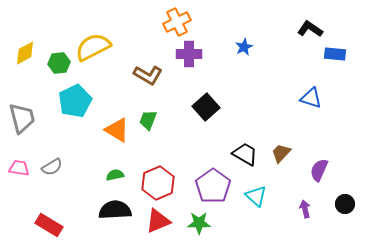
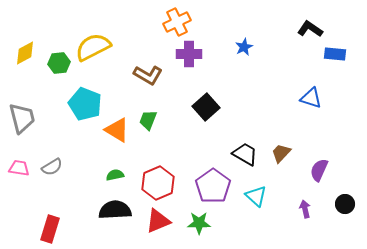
cyan pentagon: moved 10 px right, 3 px down; rotated 24 degrees counterclockwise
red rectangle: moved 1 px right, 4 px down; rotated 76 degrees clockwise
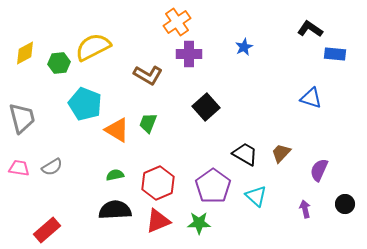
orange cross: rotated 8 degrees counterclockwise
green trapezoid: moved 3 px down
red rectangle: moved 3 px left, 1 px down; rotated 32 degrees clockwise
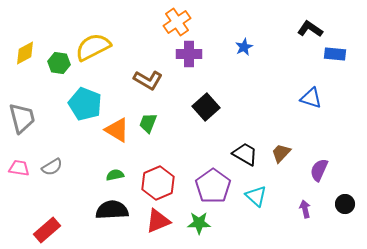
green hexagon: rotated 15 degrees clockwise
brown L-shape: moved 5 px down
black semicircle: moved 3 px left
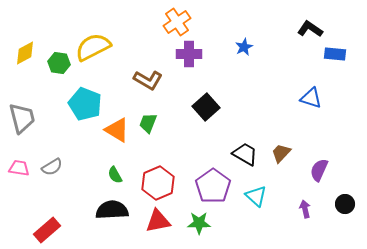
green semicircle: rotated 108 degrees counterclockwise
red triangle: rotated 12 degrees clockwise
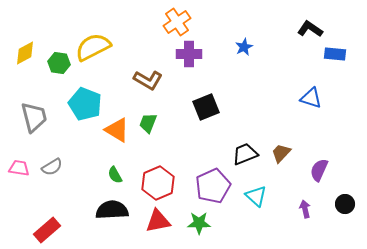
black square: rotated 20 degrees clockwise
gray trapezoid: moved 12 px right, 1 px up
black trapezoid: rotated 52 degrees counterclockwise
purple pentagon: rotated 12 degrees clockwise
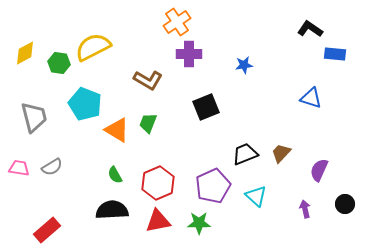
blue star: moved 18 px down; rotated 18 degrees clockwise
